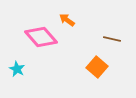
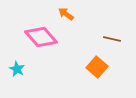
orange arrow: moved 1 px left, 6 px up
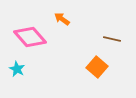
orange arrow: moved 4 px left, 5 px down
pink diamond: moved 11 px left
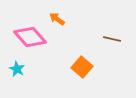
orange arrow: moved 5 px left
orange square: moved 15 px left
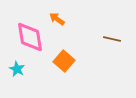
pink diamond: rotated 32 degrees clockwise
orange square: moved 18 px left, 6 px up
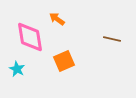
orange square: rotated 25 degrees clockwise
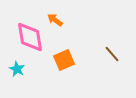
orange arrow: moved 2 px left, 1 px down
brown line: moved 15 px down; rotated 36 degrees clockwise
orange square: moved 1 px up
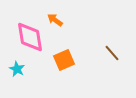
brown line: moved 1 px up
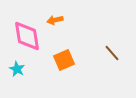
orange arrow: rotated 49 degrees counterclockwise
pink diamond: moved 3 px left, 1 px up
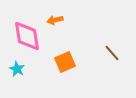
orange square: moved 1 px right, 2 px down
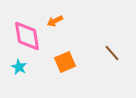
orange arrow: moved 1 px down; rotated 14 degrees counterclockwise
cyan star: moved 2 px right, 2 px up
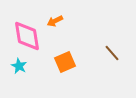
cyan star: moved 1 px up
